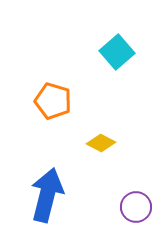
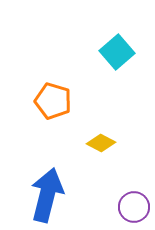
purple circle: moved 2 px left
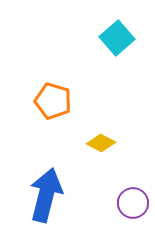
cyan square: moved 14 px up
blue arrow: moved 1 px left
purple circle: moved 1 px left, 4 px up
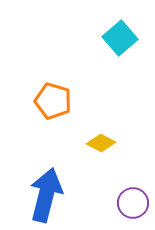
cyan square: moved 3 px right
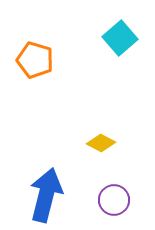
orange pentagon: moved 18 px left, 41 px up
purple circle: moved 19 px left, 3 px up
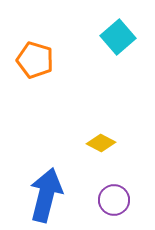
cyan square: moved 2 px left, 1 px up
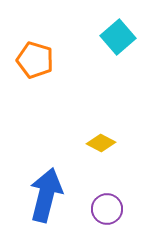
purple circle: moved 7 px left, 9 px down
